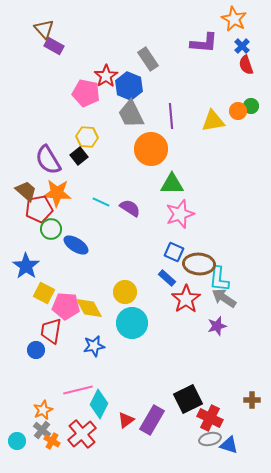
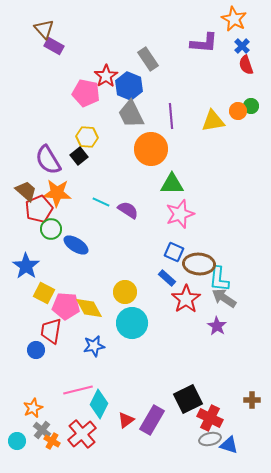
purple semicircle at (130, 208): moved 2 px left, 2 px down
red pentagon at (39, 209): rotated 12 degrees counterclockwise
purple star at (217, 326): rotated 24 degrees counterclockwise
orange star at (43, 410): moved 10 px left, 2 px up
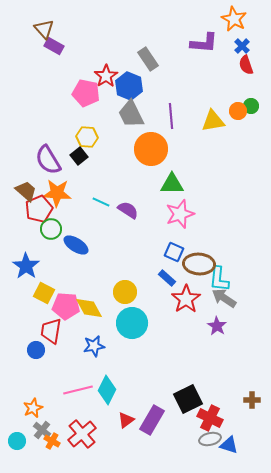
cyan diamond at (99, 404): moved 8 px right, 14 px up
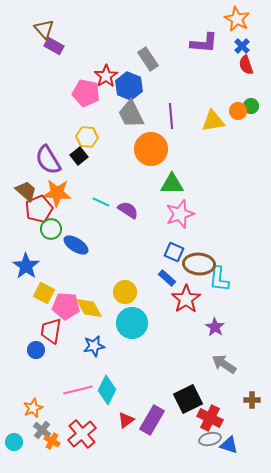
orange star at (234, 19): moved 3 px right
gray arrow at (224, 298): moved 66 px down
purple star at (217, 326): moved 2 px left, 1 px down
cyan circle at (17, 441): moved 3 px left, 1 px down
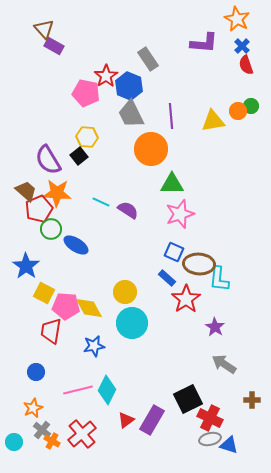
blue circle at (36, 350): moved 22 px down
